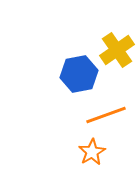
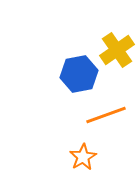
orange star: moved 9 px left, 5 px down
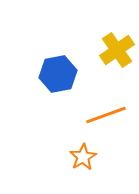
blue hexagon: moved 21 px left
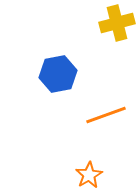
yellow cross: moved 27 px up; rotated 20 degrees clockwise
orange star: moved 6 px right, 18 px down
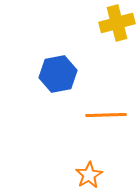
orange line: rotated 18 degrees clockwise
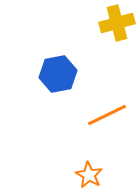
orange line: moved 1 px right; rotated 24 degrees counterclockwise
orange star: rotated 12 degrees counterclockwise
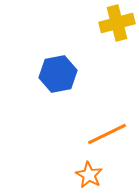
orange line: moved 19 px down
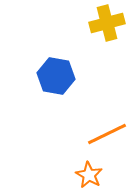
yellow cross: moved 10 px left
blue hexagon: moved 2 px left, 2 px down; rotated 21 degrees clockwise
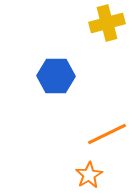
blue hexagon: rotated 9 degrees counterclockwise
orange star: rotated 12 degrees clockwise
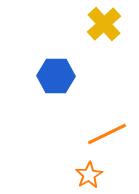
yellow cross: moved 3 px left, 1 px down; rotated 28 degrees counterclockwise
